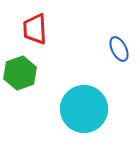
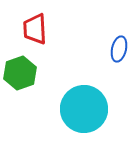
blue ellipse: rotated 40 degrees clockwise
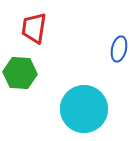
red trapezoid: moved 1 px left, 1 px up; rotated 12 degrees clockwise
green hexagon: rotated 24 degrees clockwise
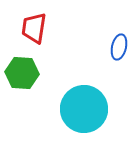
blue ellipse: moved 2 px up
green hexagon: moved 2 px right
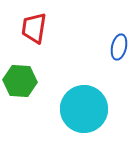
green hexagon: moved 2 px left, 8 px down
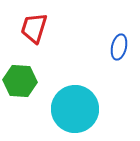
red trapezoid: rotated 8 degrees clockwise
cyan circle: moved 9 px left
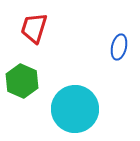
green hexagon: moved 2 px right; rotated 20 degrees clockwise
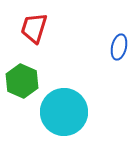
cyan circle: moved 11 px left, 3 px down
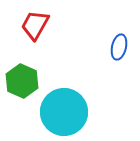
red trapezoid: moved 1 px right, 3 px up; rotated 12 degrees clockwise
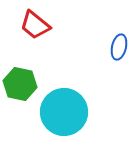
red trapezoid: rotated 80 degrees counterclockwise
green hexagon: moved 2 px left, 3 px down; rotated 12 degrees counterclockwise
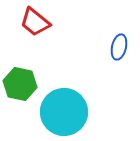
red trapezoid: moved 3 px up
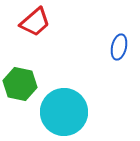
red trapezoid: rotated 80 degrees counterclockwise
